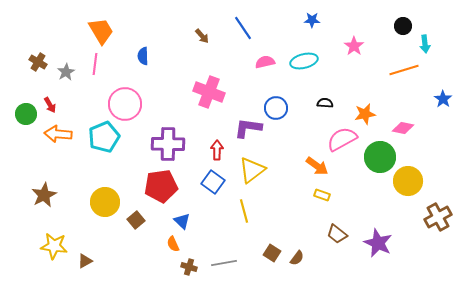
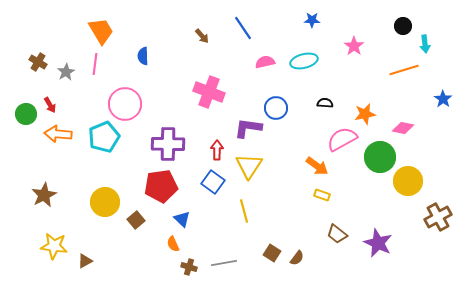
yellow triangle at (252, 170): moved 3 px left, 4 px up; rotated 20 degrees counterclockwise
blue triangle at (182, 221): moved 2 px up
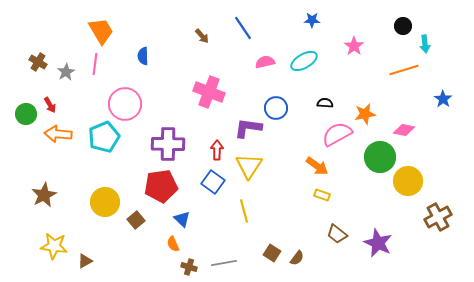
cyan ellipse at (304, 61): rotated 16 degrees counterclockwise
pink diamond at (403, 128): moved 1 px right, 2 px down
pink semicircle at (342, 139): moved 5 px left, 5 px up
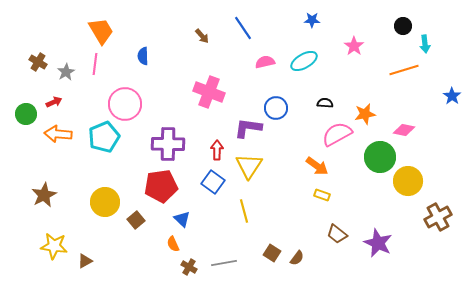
blue star at (443, 99): moved 9 px right, 3 px up
red arrow at (50, 105): moved 4 px right, 3 px up; rotated 84 degrees counterclockwise
brown cross at (189, 267): rotated 14 degrees clockwise
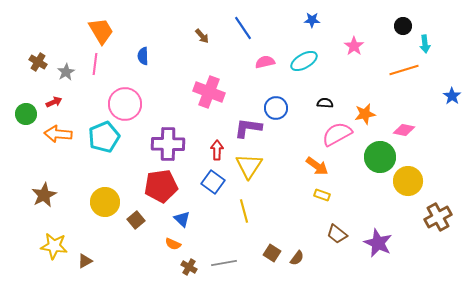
orange semicircle at (173, 244): rotated 42 degrees counterclockwise
